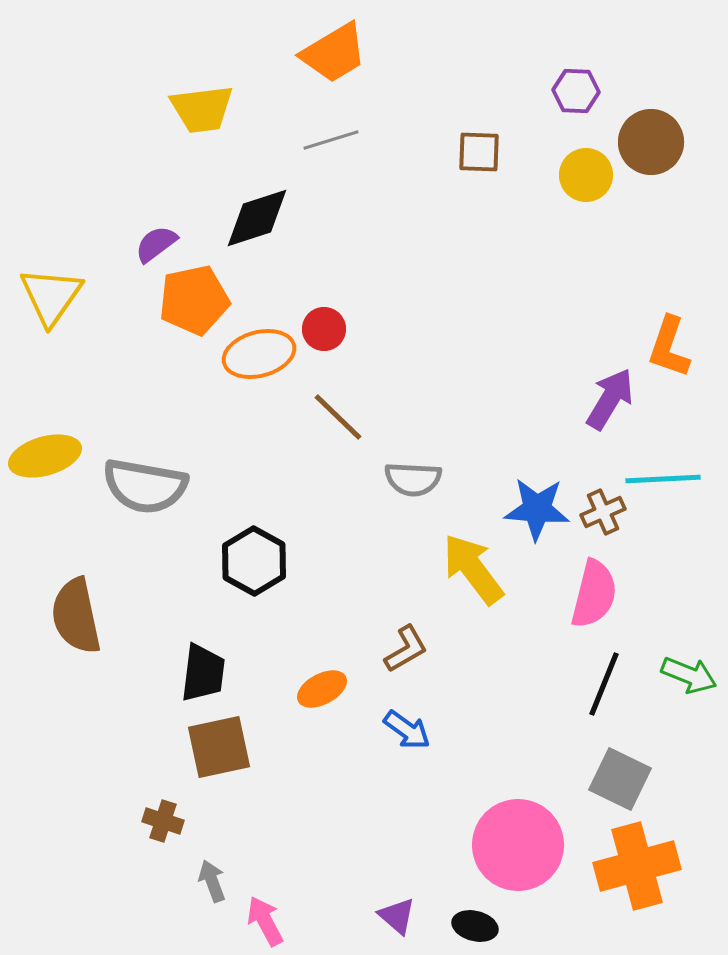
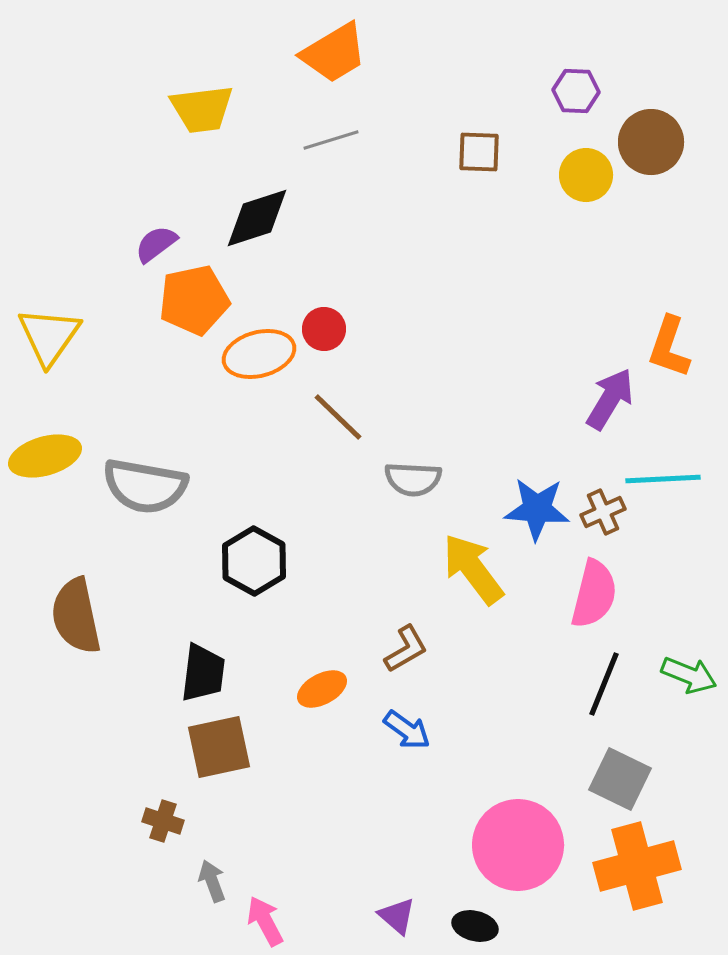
yellow triangle at (51, 296): moved 2 px left, 40 px down
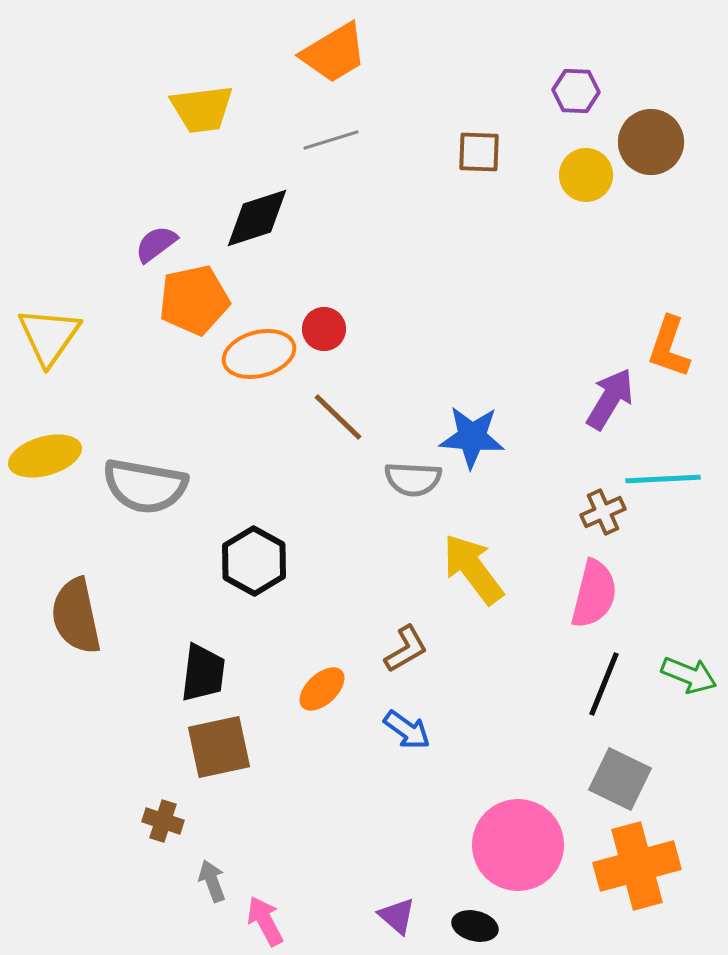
blue star at (537, 509): moved 65 px left, 72 px up
orange ellipse at (322, 689): rotated 15 degrees counterclockwise
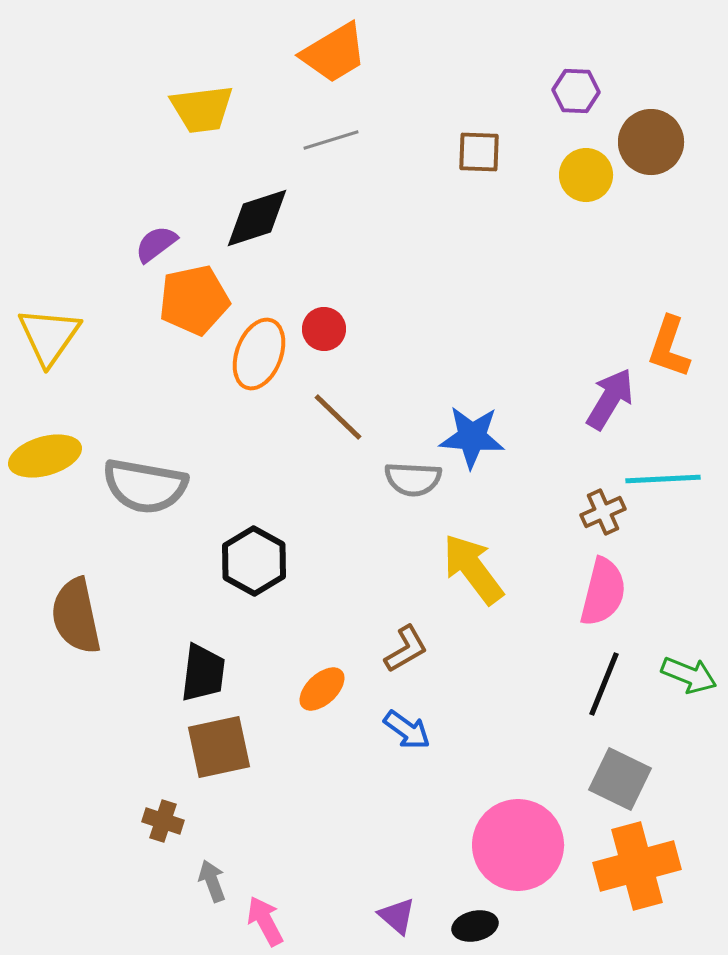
orange ellipse at (259, 354): rotated 54 degrees counterclockwise
pink semicircle at (594, 594): moved 9 px right, 2 px up
black ellipse at (475, 926): rotated 27 degrees counterclockwise
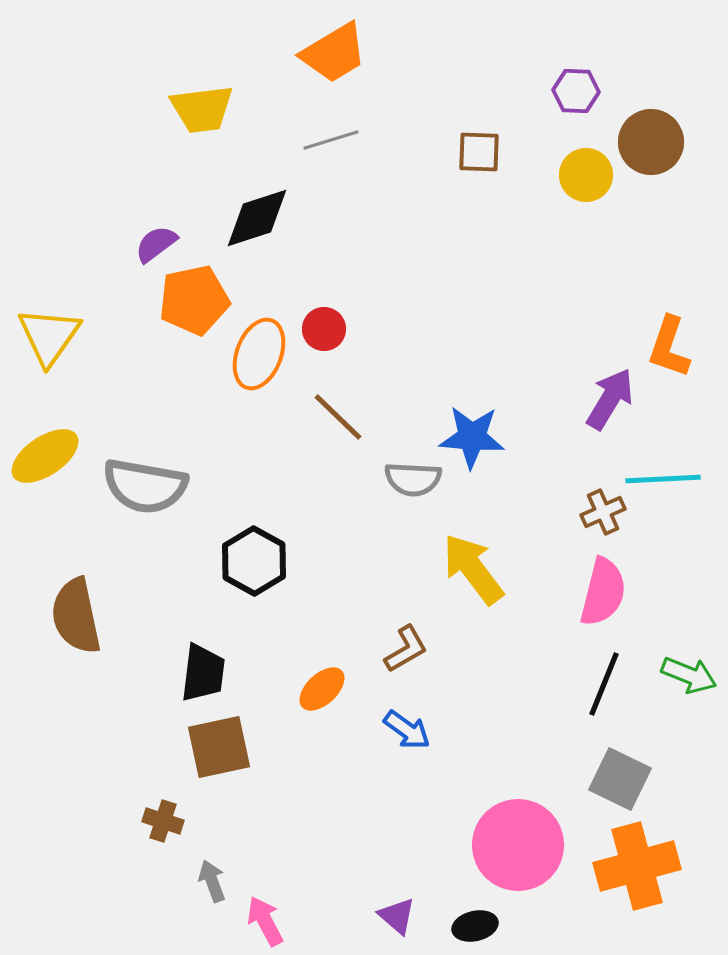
yellow ellipse at (45, 456): rotated 18 degrees counterclockwise
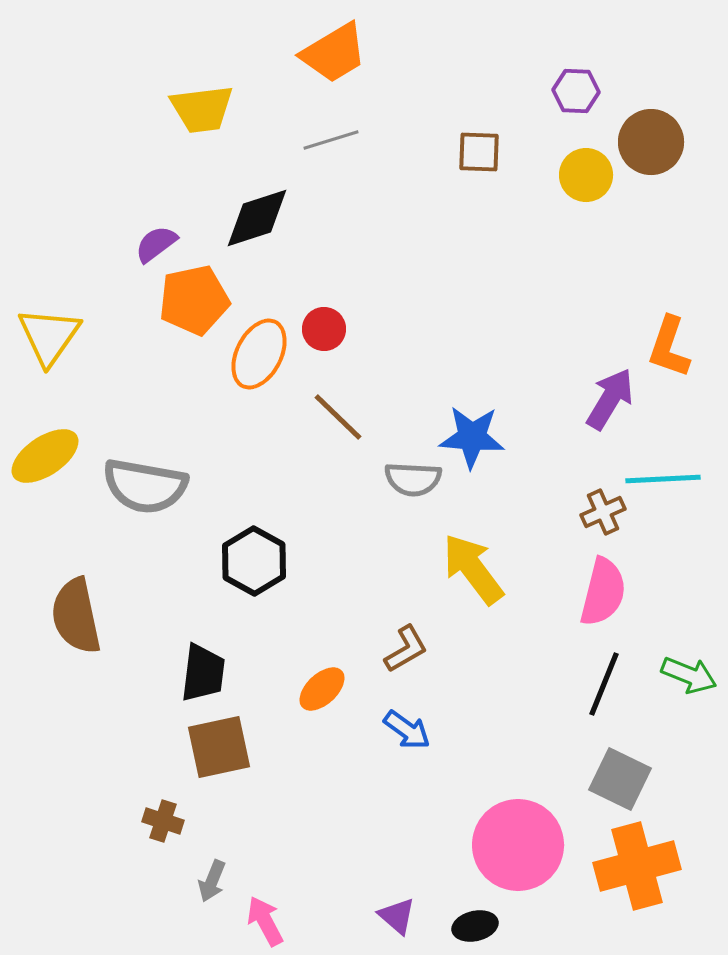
orange ellipse at (259, 354): rotated 6 degrees clockwise
gray arrow at (212, 881): rotated 138 degrees counterclockwise
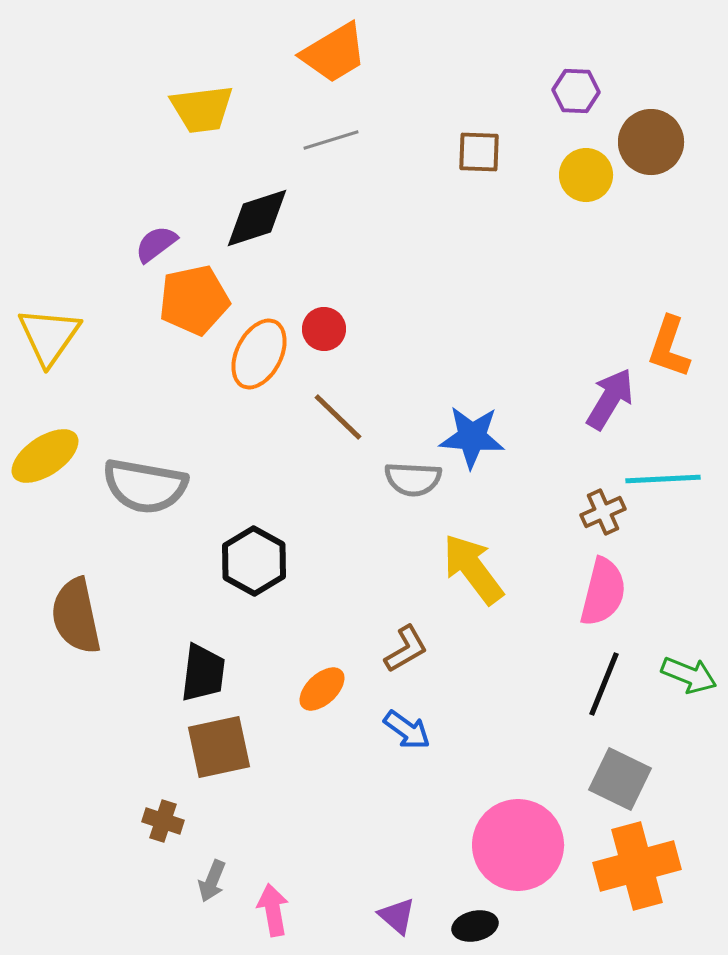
pink arrow at (265, 921): moved 8 px right, 11 px up; rotated 18 degrees clockwise
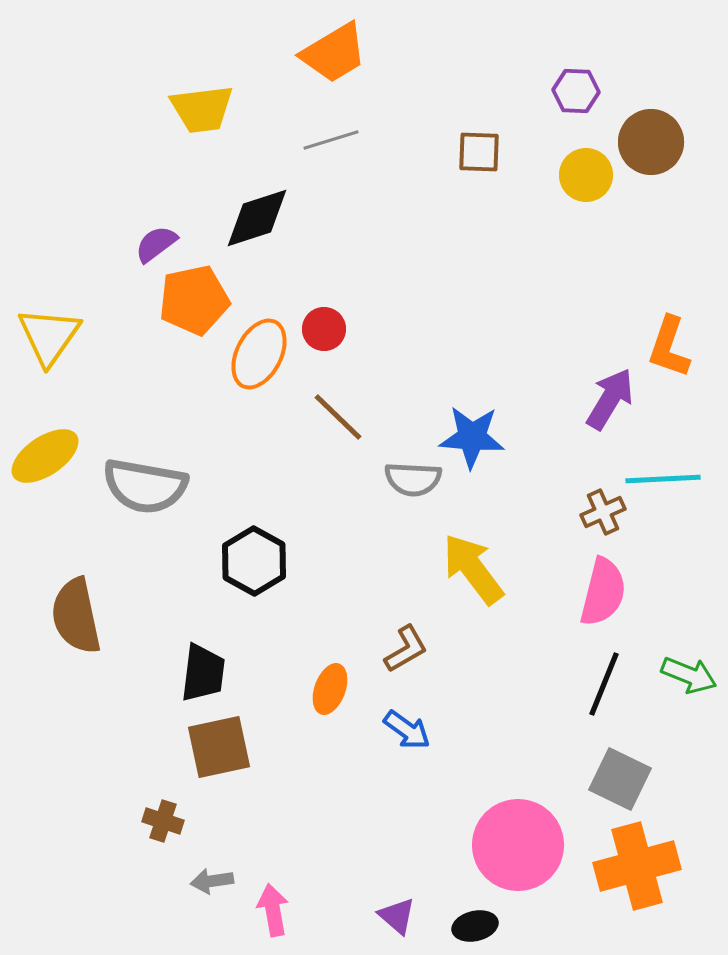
orange ellipse at (322, 689): moved 8 px right; rotated 27 degrees counterclockwise
gray arrow at (212, 881): rotated 60 degrees clockwise
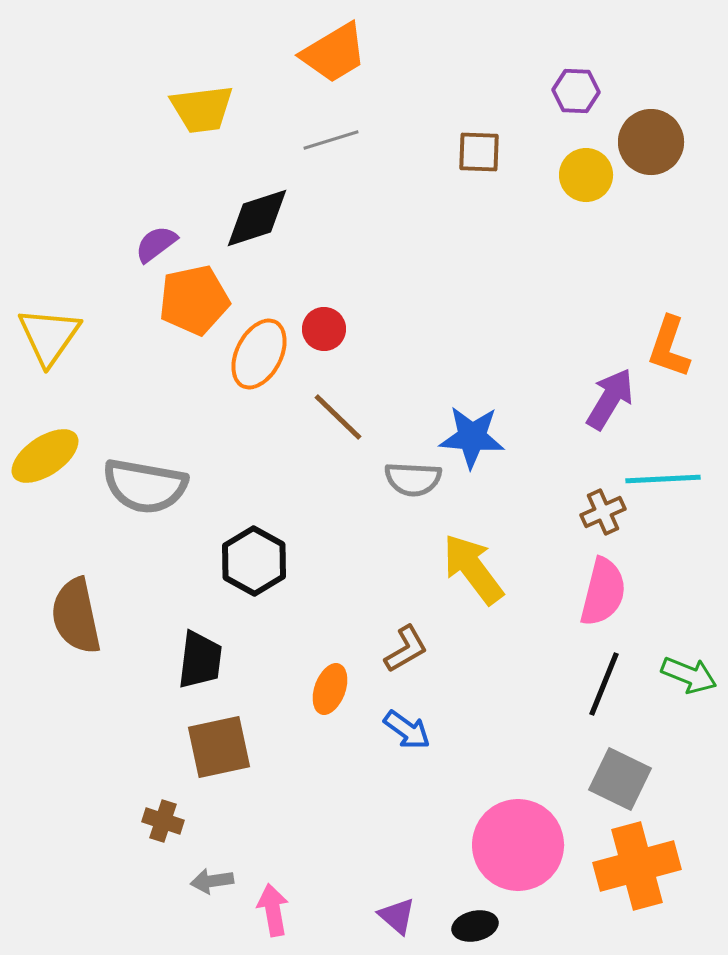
black trapezoid at (203, 673): moved 3 px left, 13 px up
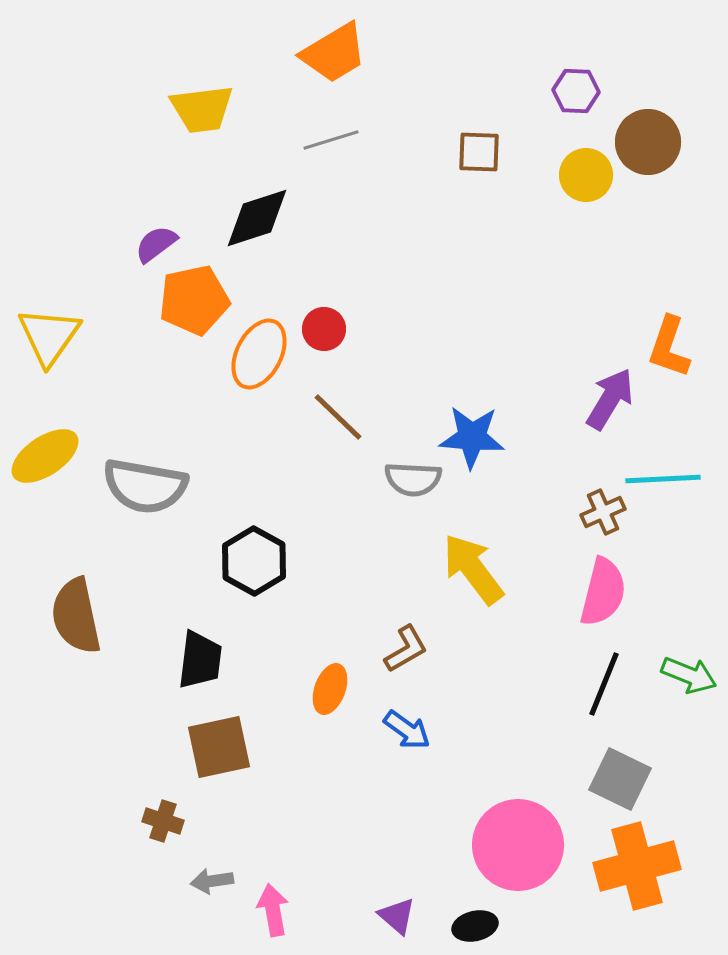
brown circle at (651, 142): moved 3 px left
